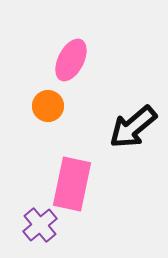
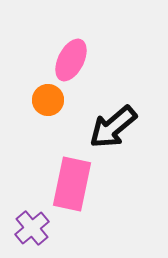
orange circle: moved 6 px up
black arrow: moved 20 px left
purple cross: moved 8 px left, 3 px down
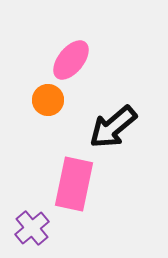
pink ellipse: rotated 12 degrees clockwise
pink rectangle: moved 2 px right
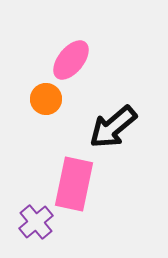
orange circle: moved 2 px left, 1 px up
purple cross: moved 4 px right, 6 px up
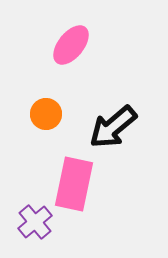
pink ellipse: moved 15 px up
orange circle: moved 15 px down
purple cross: moved 1 px left
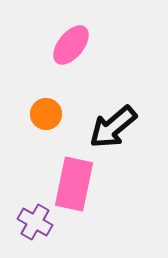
purple cross: rotated 20 degrees counterclockwise
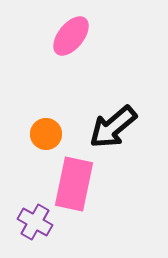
pink ellipse: moved 9 px up
orange circle: moved 20 px down
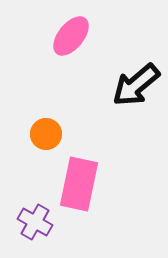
black arrow: moved 23 px right, 42 px up
pink rectangle: moved 5 px right
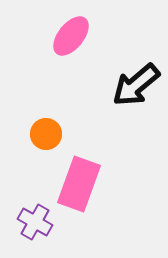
pink rectangle: rotated 8 degrees clockwise
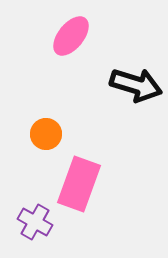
black arrow: rotated 123 degrees counterclockwise
